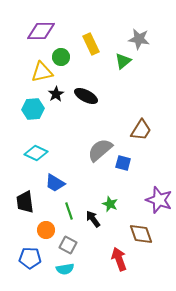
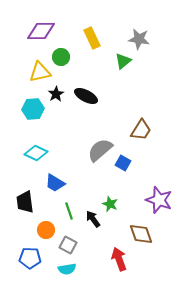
yellow rectangle: moved 1 px right, 6 px up
yellow triangle: moved 2 px left
blue square: rotated 14 degrees clockwise
cyan semicircle: moved 2 px right
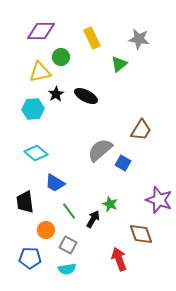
green triangle: moved 4 px left, 3 px down
cyan diamond: rotated 15 degrees clockwise
green line: rotated 18 degrees counterclockwise
black arrow: rotated 66 degrees clockwise
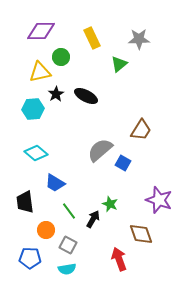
gray star: rotated 10 degrees counterclockwise
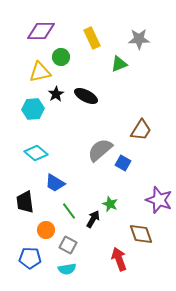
green triangle: rotated 18 degrees clockwise
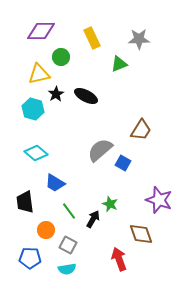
yellow triangle: moved 1 px left, 2 px down
cyan hexagon: rotated 20 degrees clockwise
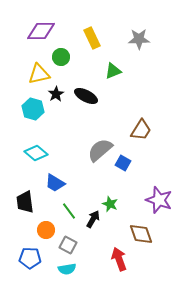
green triangle: moved 6 px left, 7 px down
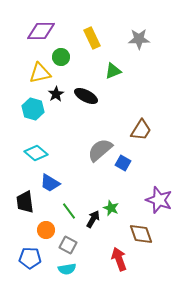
yellow triangle: moved 1 px right, 1 px up
blue trapezoid: moved 5 px left
green star: moved 1 px right, 4 px down
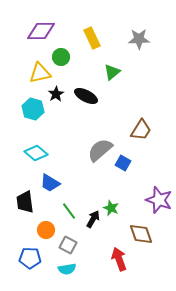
green triangle: moved 1 px left, 1 px down; rotated 18 degrees counterclockwise
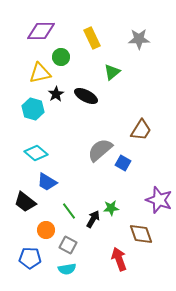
blue trapezoid: moved 3 px left, 1 px up
black trapezoid: rotated 45 degrees counterclockwise
green star: rotated 28 degrees counterclockwise
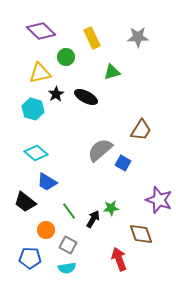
purple diamond: rotated 44 degrees clockwise
gray star: moved 1 px left, 2 px up
green circle: moved 5 px right
green triangle: rotated 24 degrees clockwise
black ellipse: moved 1 px down
cyan semicircle: moved 1 px up
